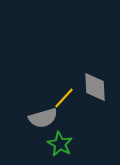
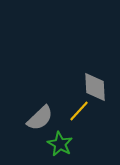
yellow line: moved 15 px right, 13 px down
gray semicircle: moved 3 px left; rotated 28 degrees counterclockwise
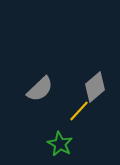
gray diamond: rotated 52 degrees clockwise
gray semicircle: moved 29 px up
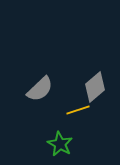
yellow line: moved 1 px left, 1 px up; rotated 30 degrees clockwise
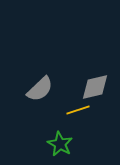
gray diamond: rotated 28 degrees clockwise
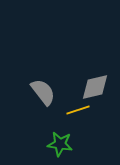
gray semicircle: moved 3 px right, 3 px down; rotated 84 degrees counterclockwise
green star: rotated 20 degrees counterclockwise
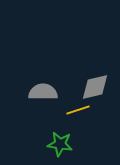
gray semicircle: rotated 52 degrees counterclockwise
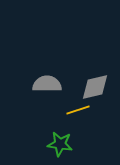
gray semicircle: moved 4 px right, 8 px up
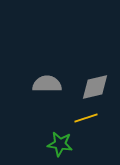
yellow line: moved 8 px right, 8 px down
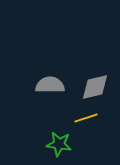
gray semicircle: moved 3 px right, 1 px down
green star: moved 1 px left
